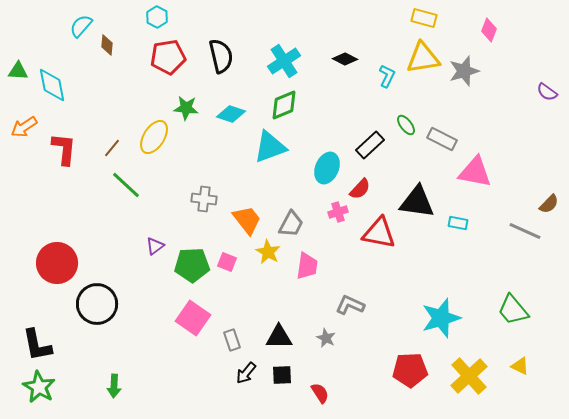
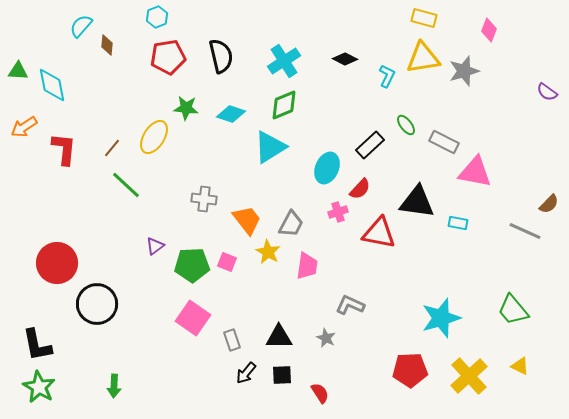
cyan hexagon at (157, 17): rotated 10 degrees clockwise
gray rectangle at (442, 139): moved 2 px right, 3 px down
cyan triangle at (270, 147): rotated 12 degrees counterclockwise
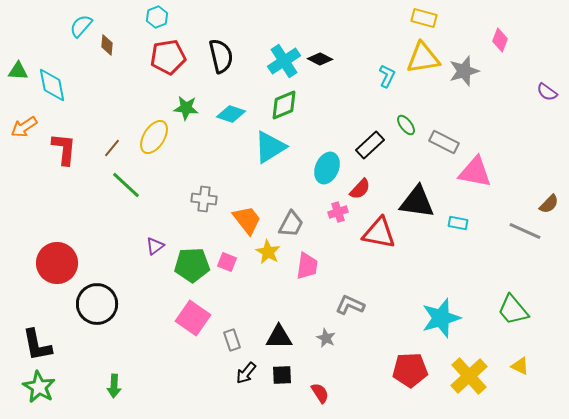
pink diamond at (489, 30): moved 11 px right, 10 px down
black diamond at (345, 59): moved 25 px left
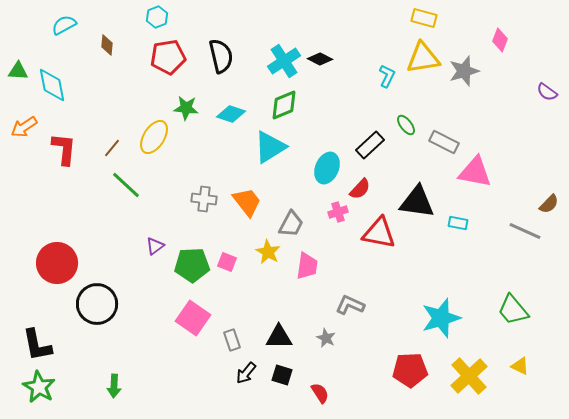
cyan semicircle at (81, 26): moved 17 px left, 1 px up; rotated 20 degrees clockwise
orange trapezoid at (247, 220): moved 18 px up
black square at (282, 375): rotated 20 degrees clockwise
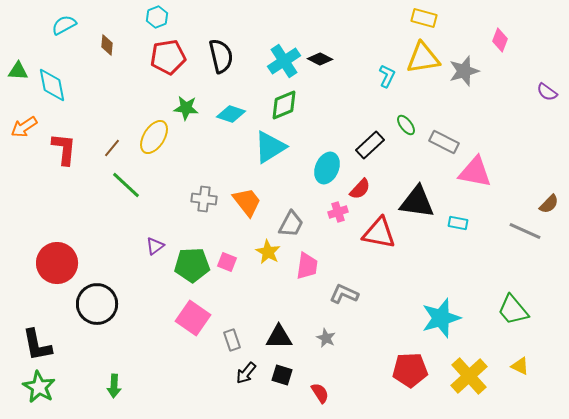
gray L-shape at (350, 305): moved 6 px left, 11 px up
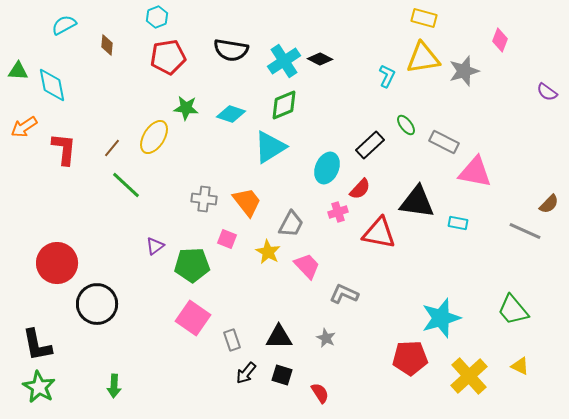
black semicircle at (221, 56): moved 10 px right, 6 px up; rotated 112 degrees clockwise
pink square at (227, 262): moved 23 px up
pink trapezoid at (307, 266): rotated 52 degrees counterclockwise
red pentagon at (410, 370): moved 12 px up
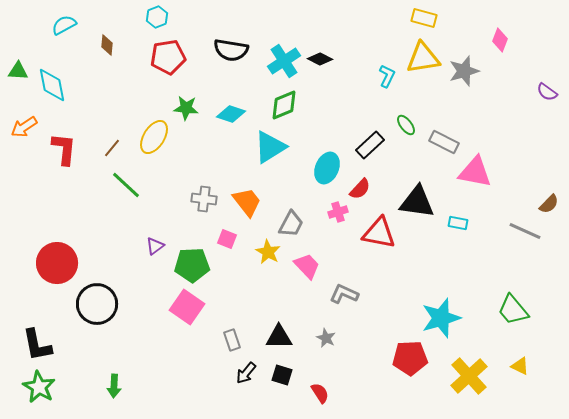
pink square at (193, 318): moved 6 px left, 11 px up
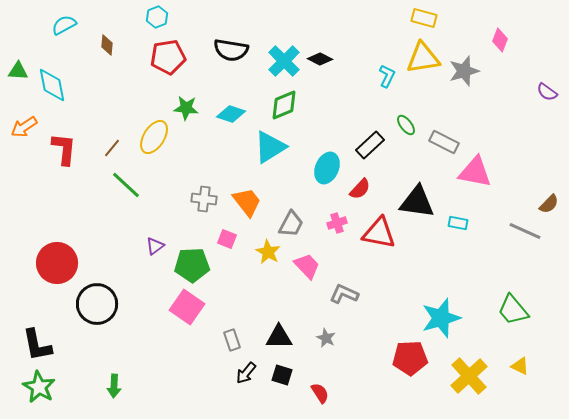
cyan cross at (284, 61): rotated 12 degrees counterclockwise
pink cross at (338, 212): moved 1 px left, 11 px down
